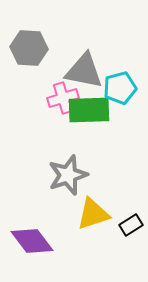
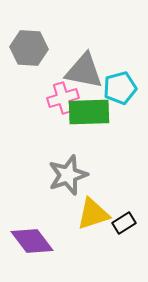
green rectangle: moved 2 px down
black rectangle: moved 7 px left, 2 px up
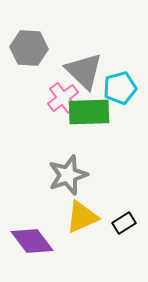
gray triangle: rotated 33 degrees clockwise
pink cross: rotated 20 degrees counterclockwise
yellow triangle: moved 11 px left, 3 px down; rotated 6 degrees counterclockwise
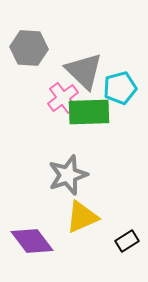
black rectangle: moved 3 px right, 18 px down
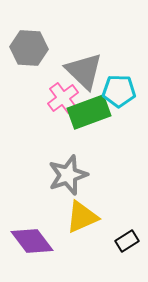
cyan pentagon: moved 1 px left, 3 px down; rotated 16 degrees clockwise
green rectangle: rotated 18 degrees counterclockwise
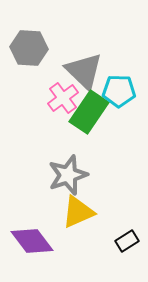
green rectangle: rotated 36 degrees counterclockwise
yellow triangle: moved 4 px left, 5 px up
